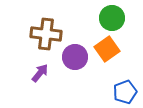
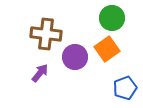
blue pentagon: moved 4 px up
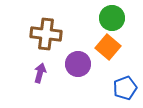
orange square: moved 1 px right, 2 px up; rotated 15 degrees counterclockwise
purple circle: moved 3 px right, 7 px down
purple arrow: rotated 24 degrees counterclockwise
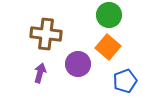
green circle: moved 3 px left, 3 px up
blue pentagon: moved 7 px up
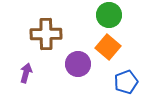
brown cross: rotated 8 degrees counterclockwise
purple arrow: moved 14 px left
blue pentagon: moved 1 px right, 1 px down
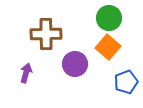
green circle: moved 3 px down
purple circle: moved 3 px left
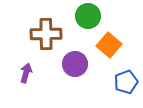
green circle: moved 21 px left, 2 px up
orange square: moved 1 px right, 2 px up
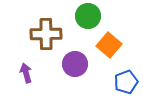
purple arrow: rotated 30 degrees counterclockwise
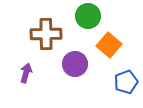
purple arrow: rotated 30 degrees clockwise
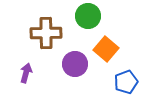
brown cross: moved 1 px up
orange square: moved 3 px left, 4 px down
